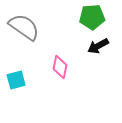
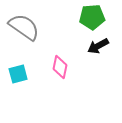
cyan square: moved 2 px right, 6 px up
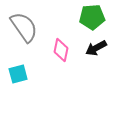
gray semicircle: rotated 20 degrees clockwise
black arrow: moved 2 px left, 2 px down
pink diamond: moved 1 px right, 17 px up
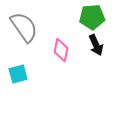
black arrow: moved 3 px up; rotated 85 degrees counterclockwise
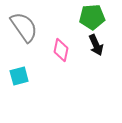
cyan square: moved 1 px right, 2 px down
